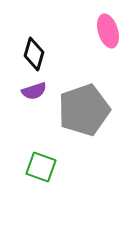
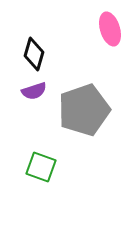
pink ellipse: moved 2 px right, 2 px up
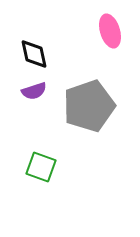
pink ellipse: moved 2 px down
black diamond: rotated 28 degrees counterclockwise
gray pentagon: moved 5 px right, 4 px up
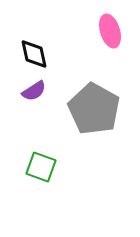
purple semicircle: rotated 15 degrees counterclockwise
gray pentagon: moved 5 px right, 3 px down; rotated 24 degrees counterclockwise
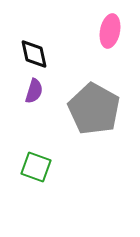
pink ellipse: rotated 28 degrees clockwise
purple semicircle: rotated 40 degrees counterclockwise
green square: moved 5 px left
